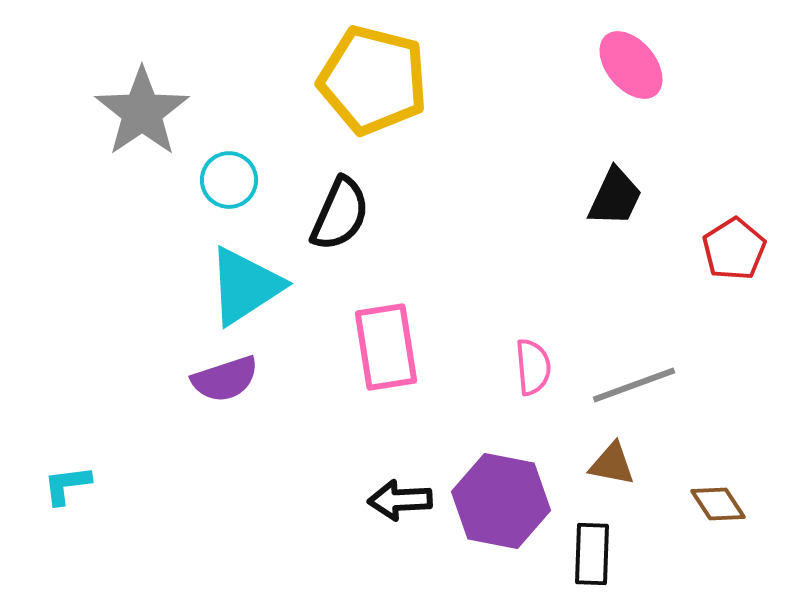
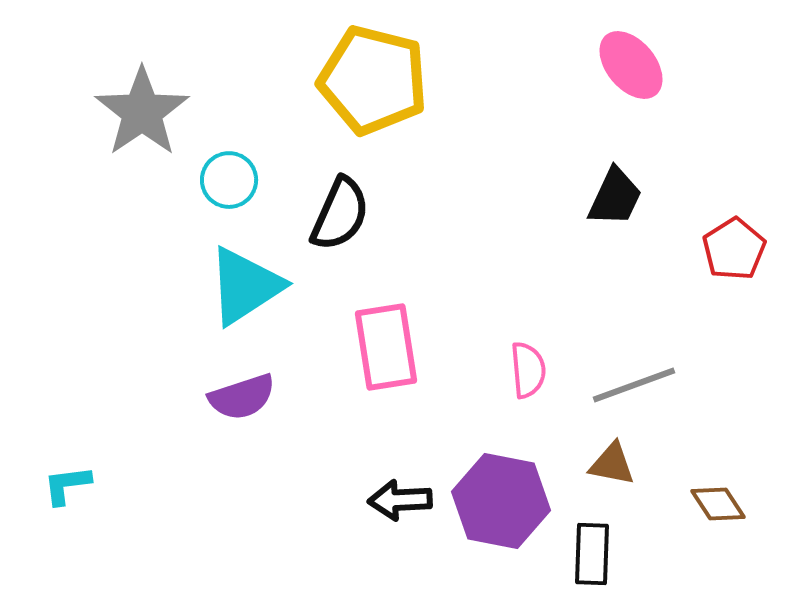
pink semicircle: moved 5 px left, 3 px down
purple semicircle: moved 17 px right, 18 px down
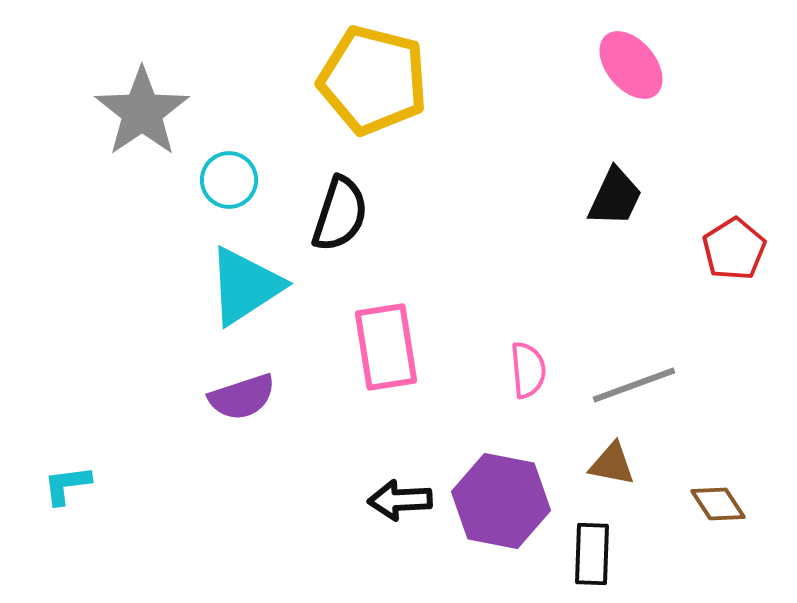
black semicircle: rotated 6 degrees counterclockwise
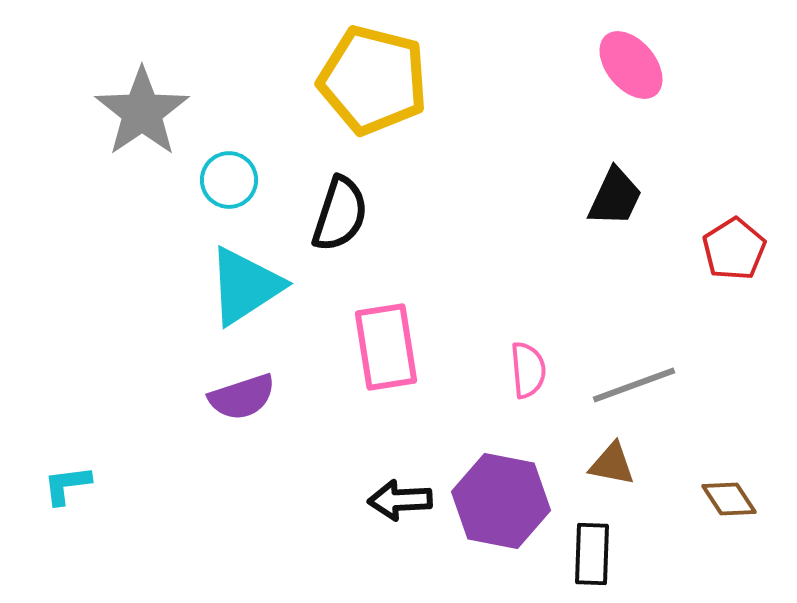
brown diamond: moved 11 px right, 5 px up
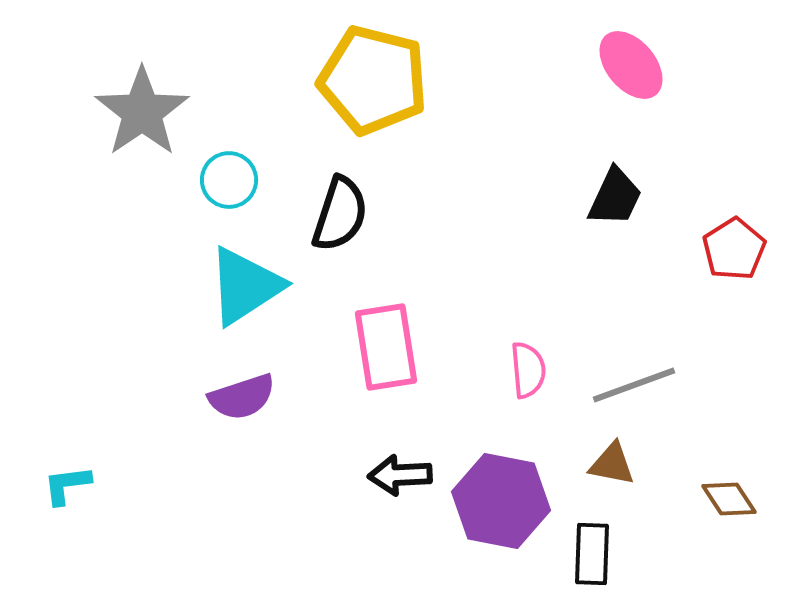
black arrow: moved 25 px up
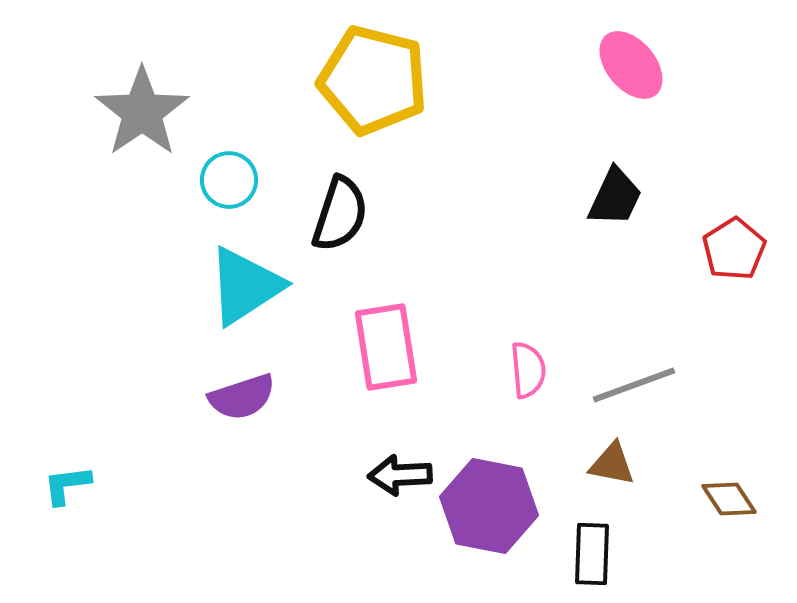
purple hexagon: moved 12 px left, 5 px down
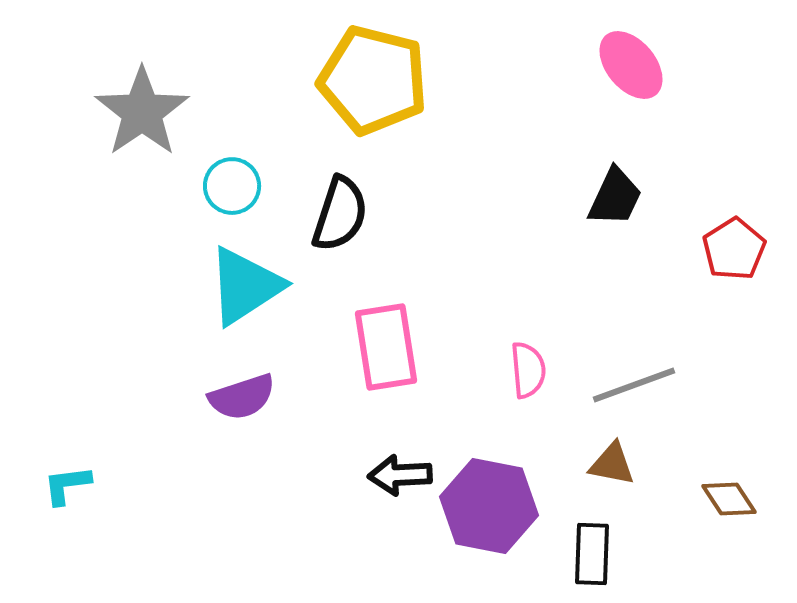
cyan circle: moved 3 px right, 6 px down
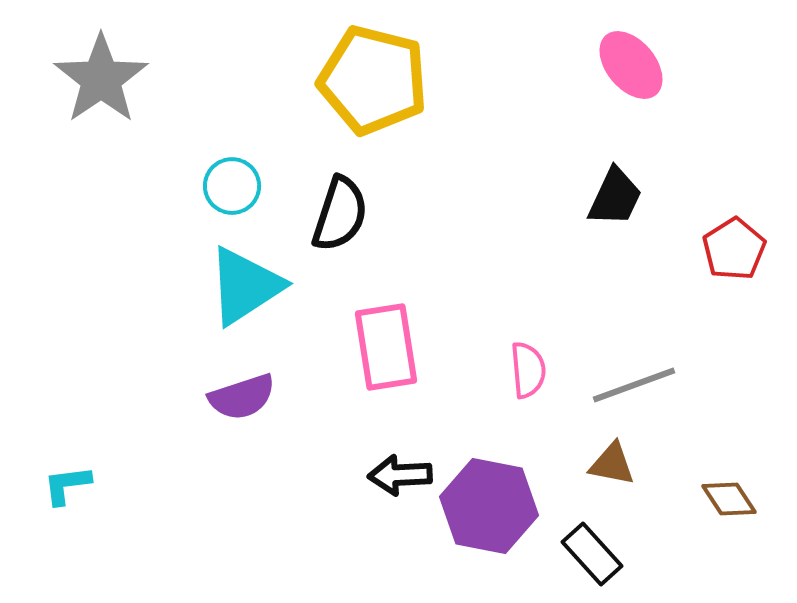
gray star: moved 41 px left, 33 px up
black rectangle: rotated 44 degrees counterclockwise
